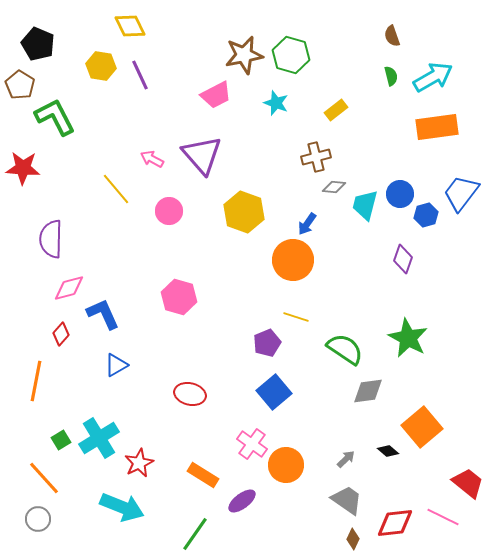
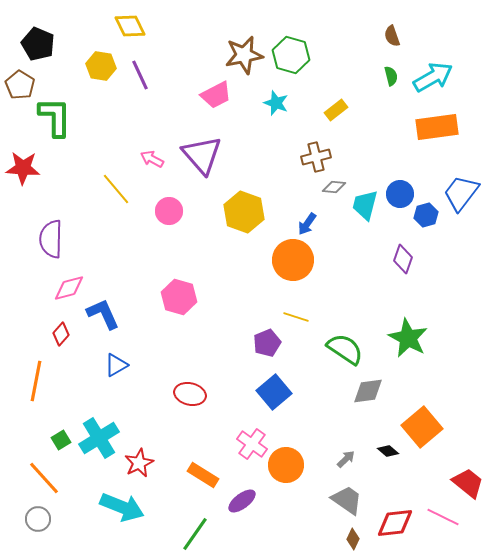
green L-shape at (55, 117): rotated 27 degrees clockwise
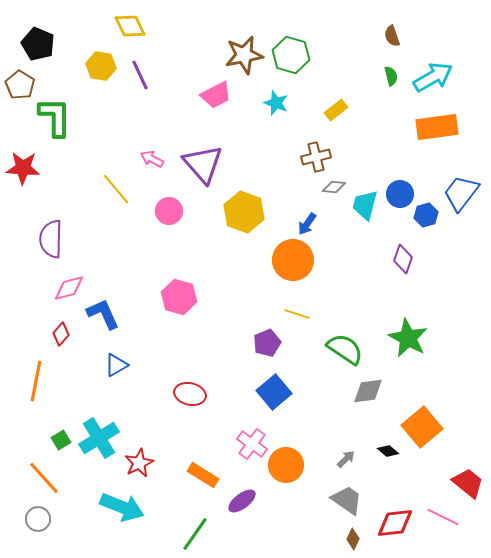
purple triangle at (202, 155): moved 1 px right, 9 px down
yellow line at (296, 317): moved 1 px right, 3 px up
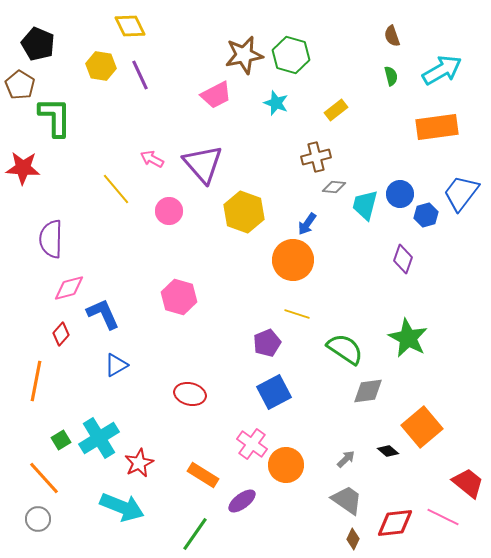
cyan arrow at (433, 77): moved 9 px right, 7 px up
blue square at (274, 392): rotated 12 degrees clockwise
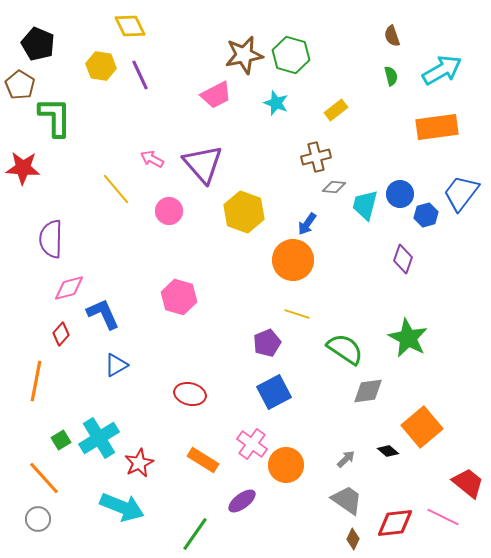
orange rectangle at (203, 475): moved 15 px up
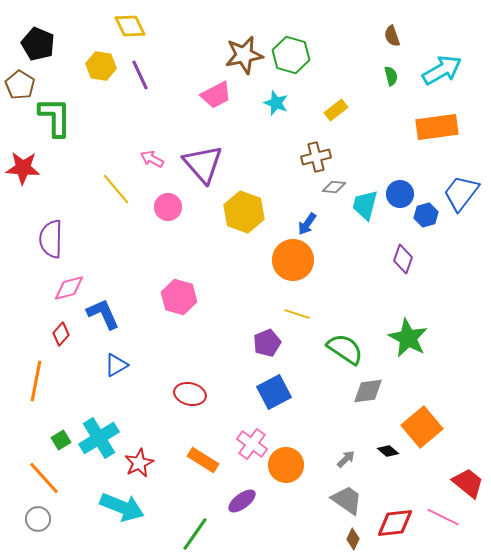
pink circle at (169, 211): moved 1 px left, 4 px up
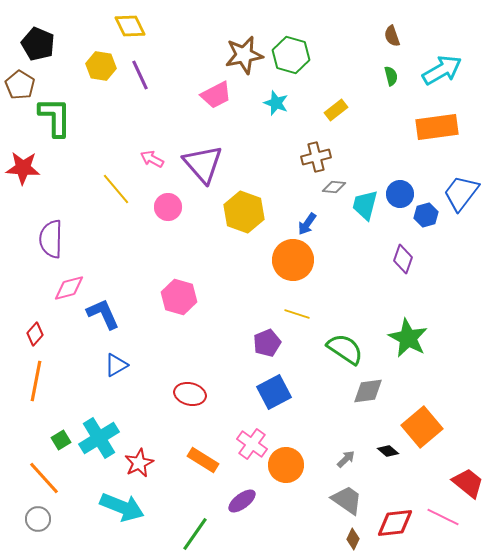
red diamond at (61, 334): moved 26 px left
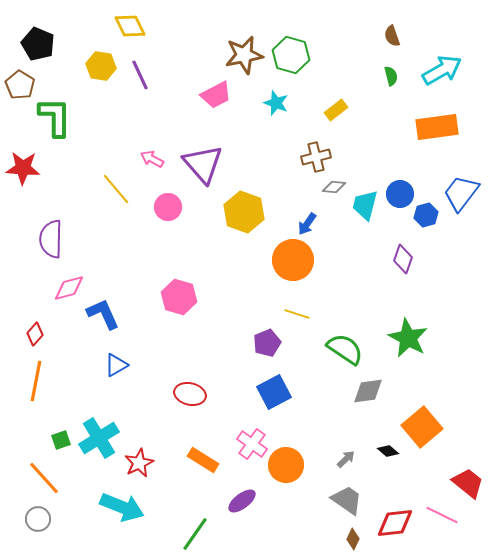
green square at (61, 440): rotated 12 degrees clockwise
pink line at (443, 517): moved 1 px left, 2 px up
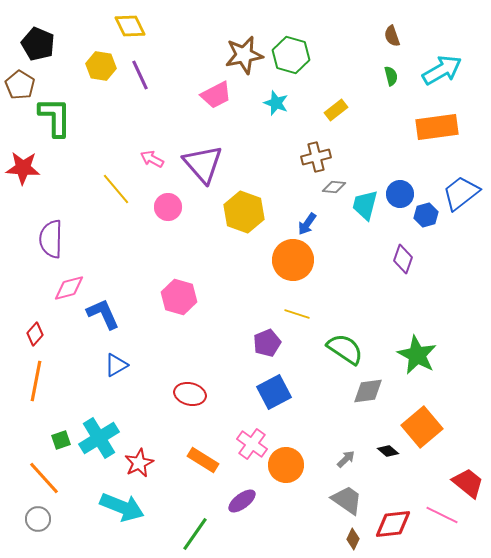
blue trapezoid at (461, 193): rotated 15 degrees clockwise
green star at (408, 338): moved 9 px right, 17 px down
red diamond at (395, 523): moved 2 px left, 1 px down
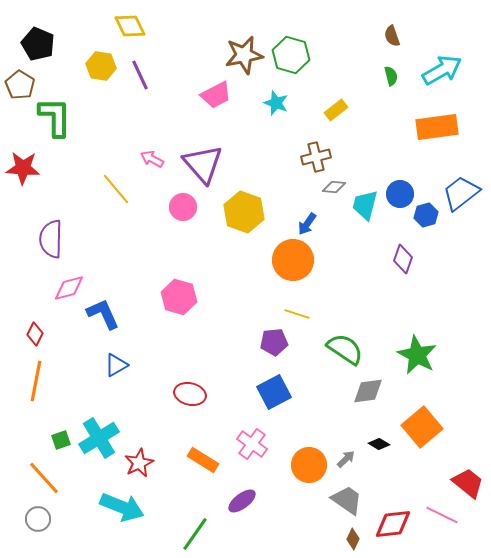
pink circle at (168, 207): moved 15 px right
red diamond at (35, 334): rotated 15 degrees counterclockwise
purple pentagon at (267, 343): moved 7 px right, 1 px up; rotated 16 degrees clockwise
black diamond at (388, 451): moved 9 px left, 7 px up; rotated 10 degrees counterclockwise
orange circle at (286, 465): moved 23 px right
